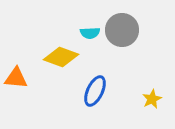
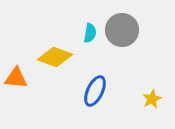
cyan semicircle: rotated 78 degrees counterclockwise
yellow diamond: moved 6 px left
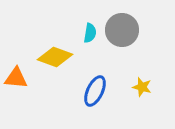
yellow star: moved 10 px left, 12 px up; rotated 30 degrees counterclockwise
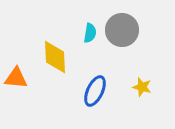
yellow diamond: rotated 68 degrees clockwise
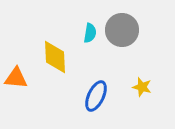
blue ellipse: moved 1 px right, 5 px down
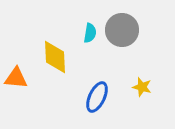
blue ellipse: moved 1 px right, 1 px down
